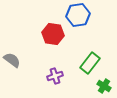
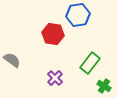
purple cross: moved 2 px down; rotated 28 degrees counterclockwise
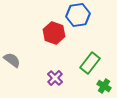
red hexagon: moved 1 px right, 1 px up; rotated 10 degrees clockwise
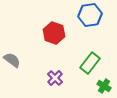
blue hexagon: moved 12 px right
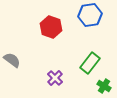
red hexagon: moved 3 px left, 6 px up
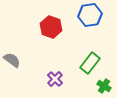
purple cross: moved 1 px down
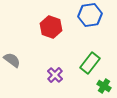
purple cross: moved 4 px up
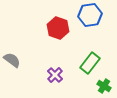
red hexagon: moved 7 px right, 1 px down
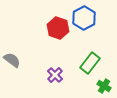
blue hexagon: moved 6 px left, 3 px down; rotated 20 degrees counterclockwise
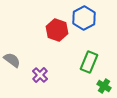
red hexagon: moved 1 px left, 2 px down
green rectangle: moved 1 px left, 1 px up; rotated 15 degrees counterclockwise
purple cross: moved 15 px left
